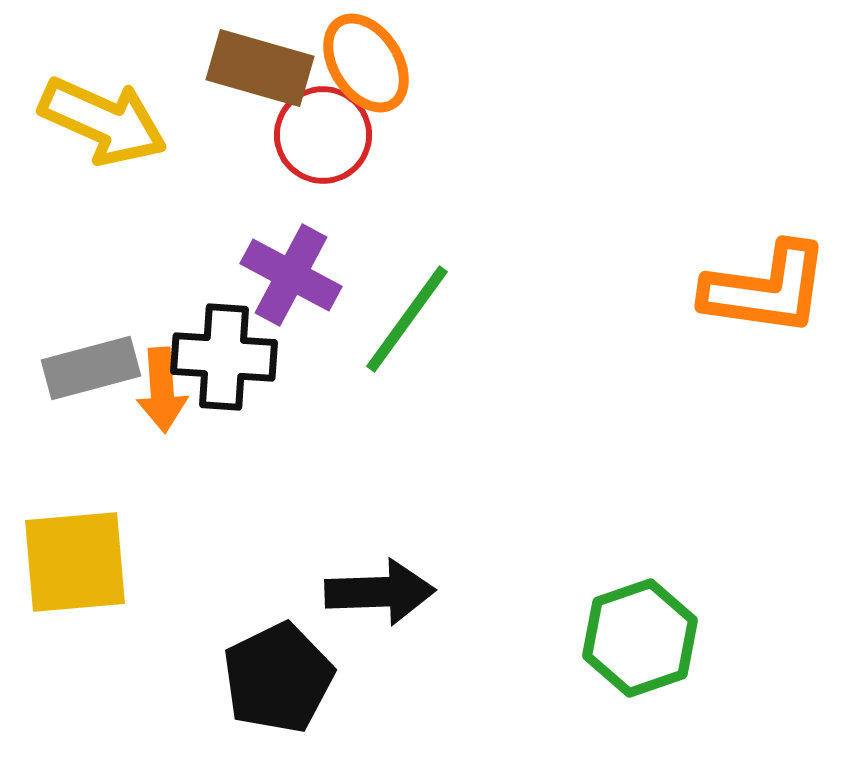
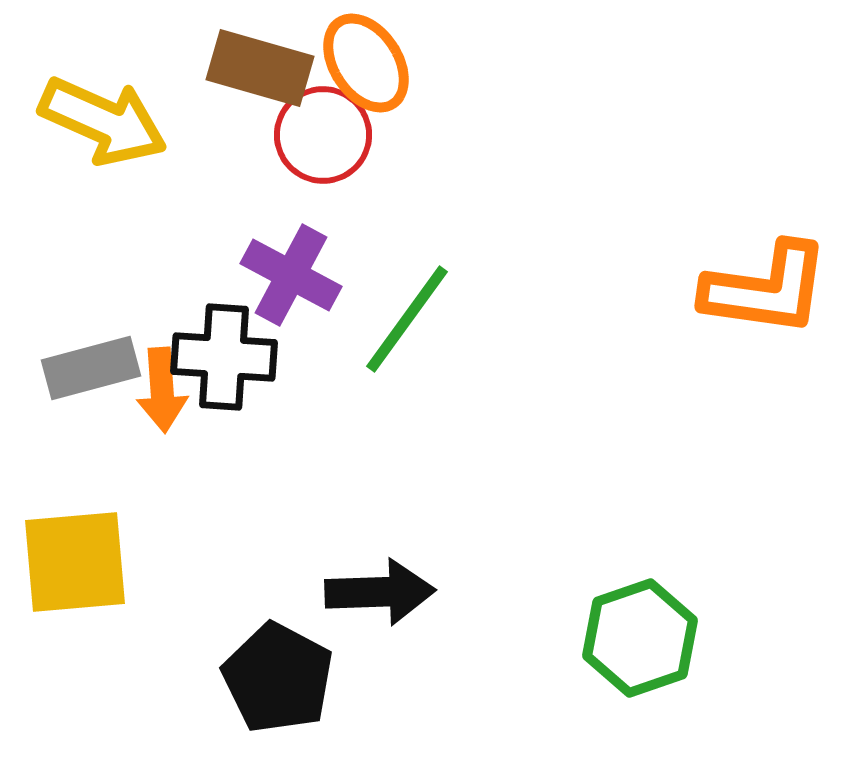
black pentagon: rotated 18 degrees counterclockwise
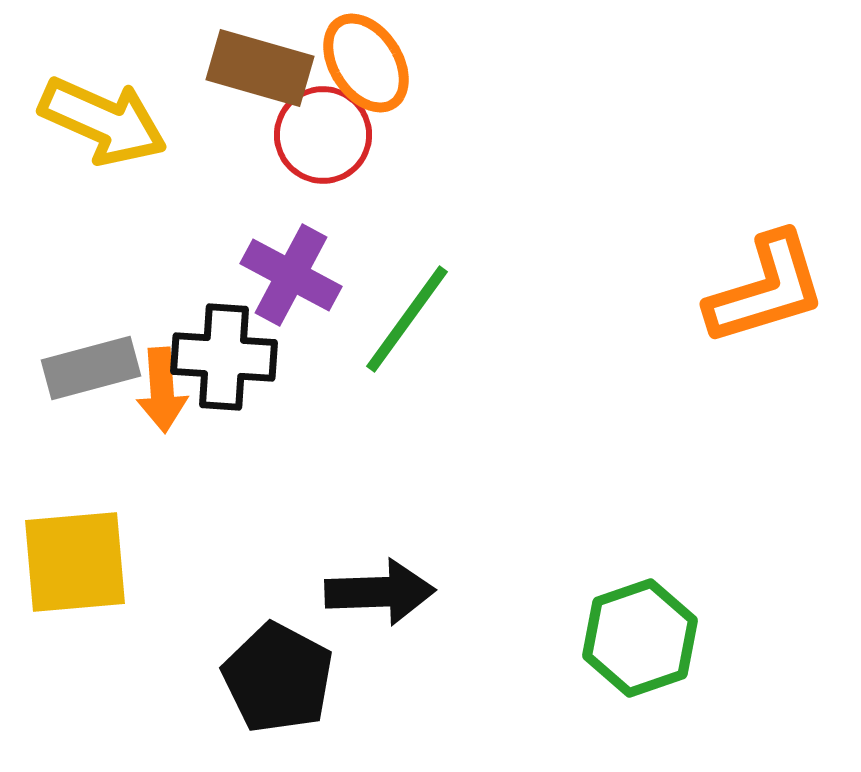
orange L-shape: rotated 25 degrees counterclockwise
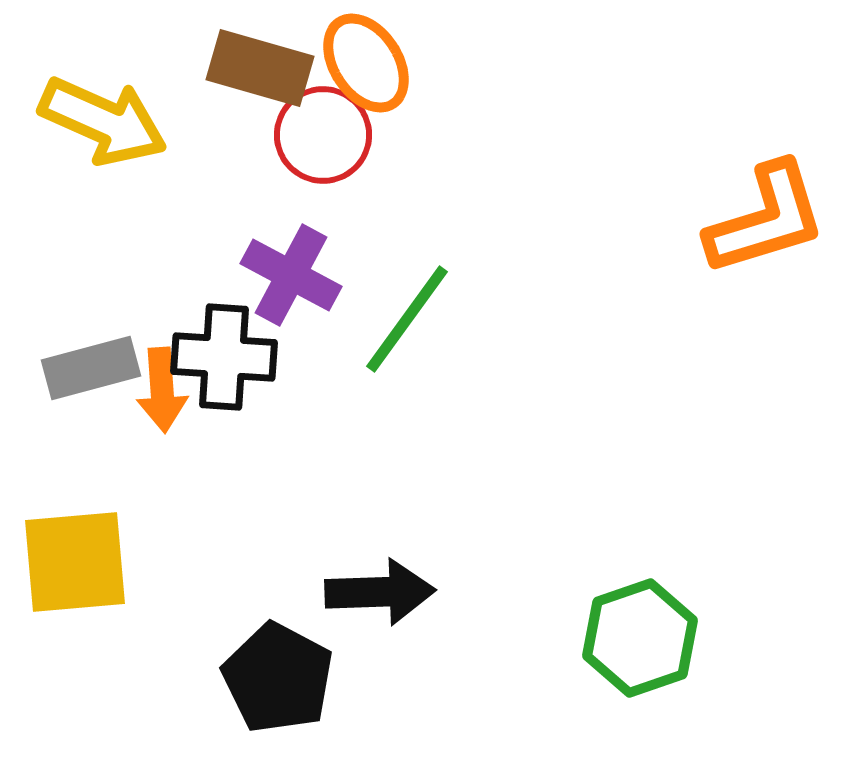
orange L-shape: moved 70 px up
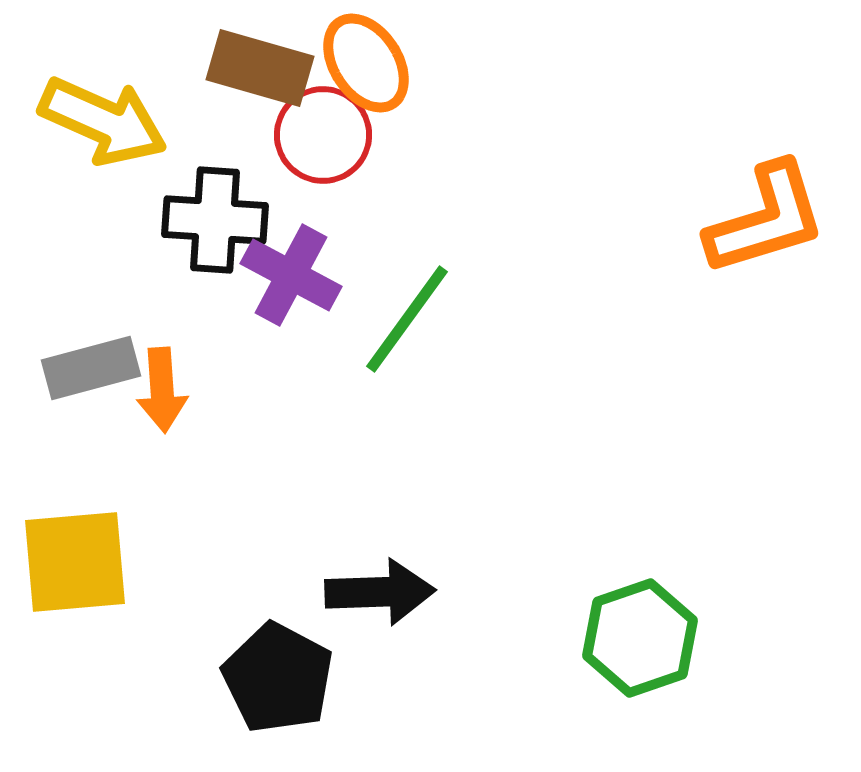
black cross: moved 9 px left, 137 px up
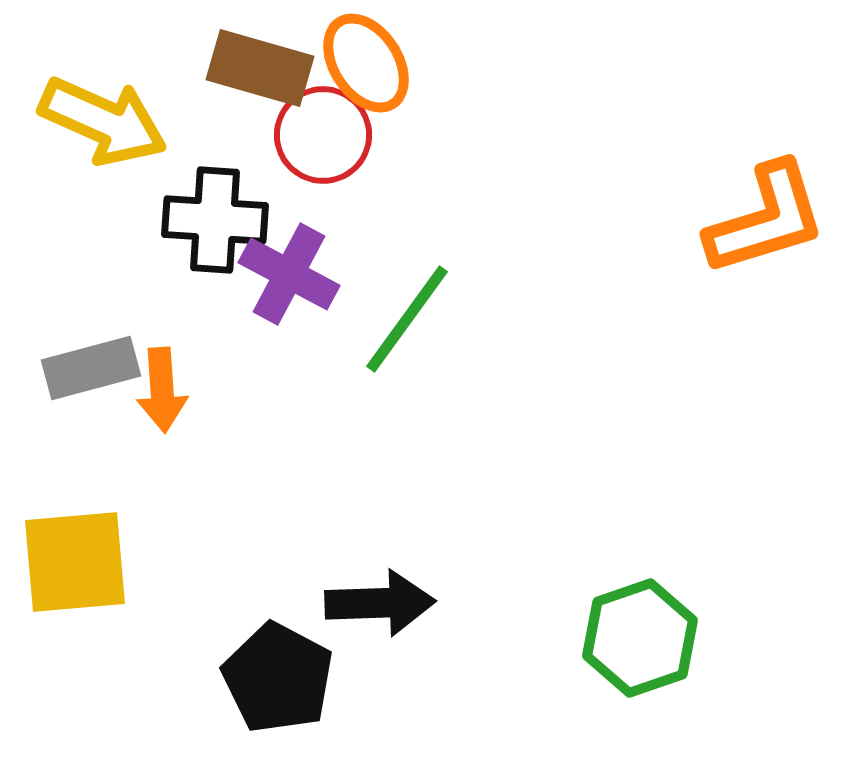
purple cross: moved 2 px left, 1 px up
black arrow: moved 11 px down
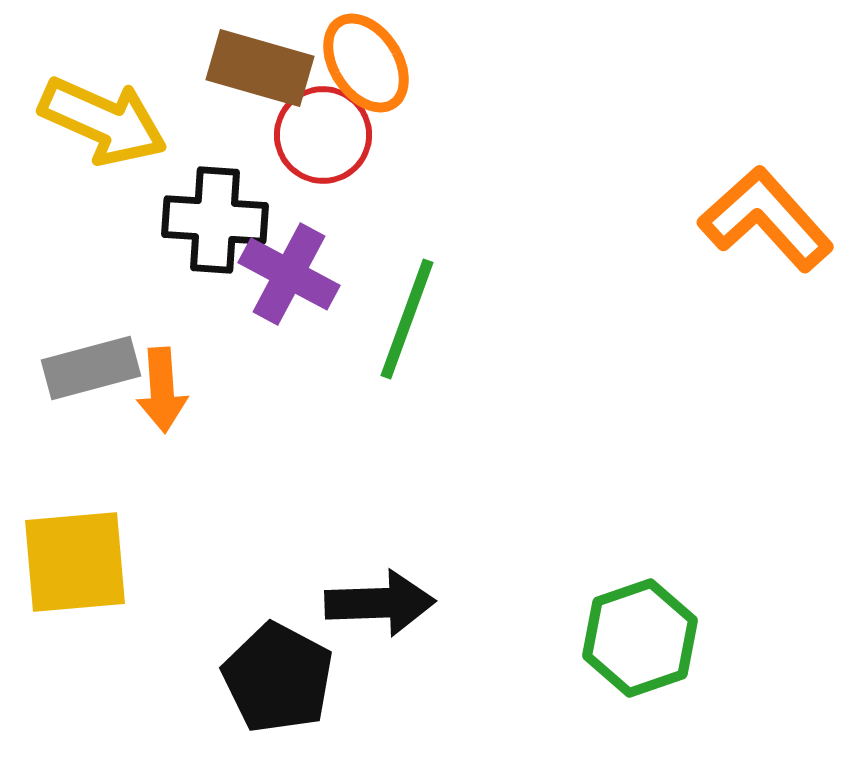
orange L-shape: rotated 115 degrees counterclockwise
green line: rotated 16 degrees counterclockwise
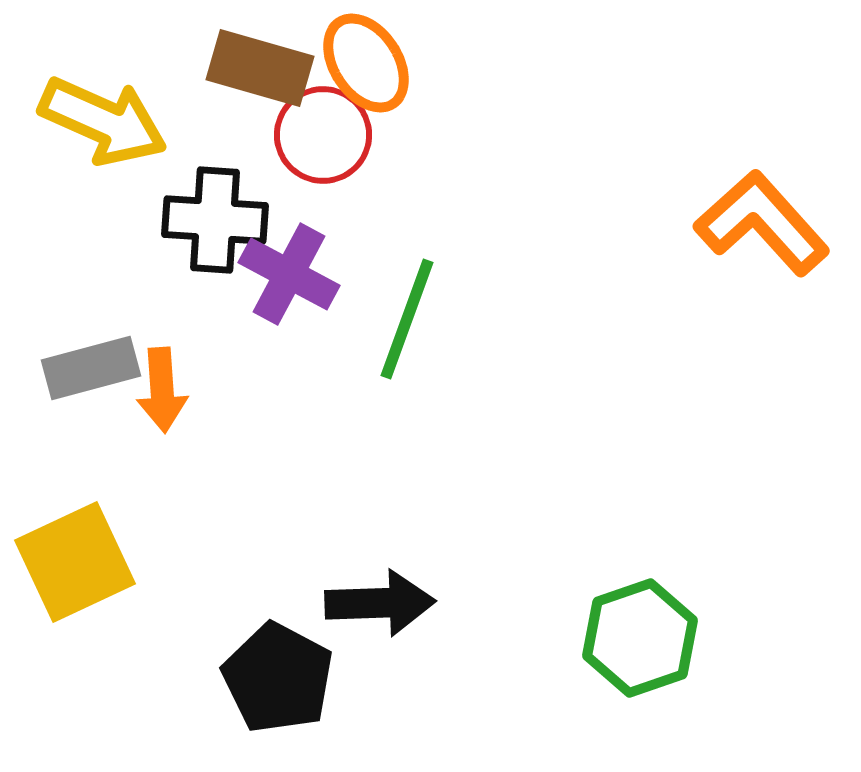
orange L-shape: moved 4 px left, 4 px down
yellow square: rotated 20 degrees counterclockwise
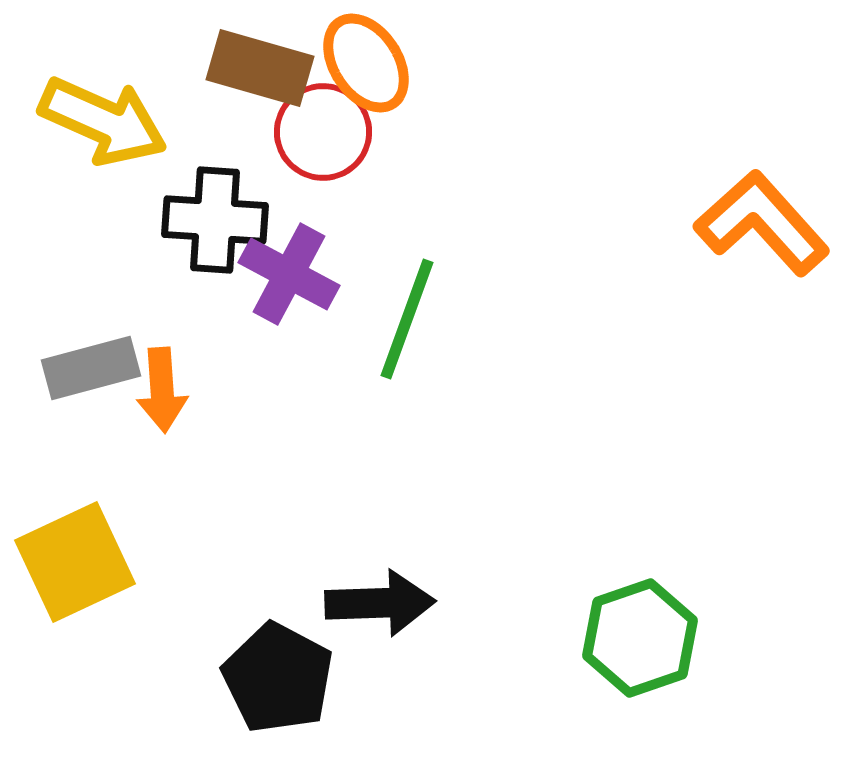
red circle: moved 3 px up
